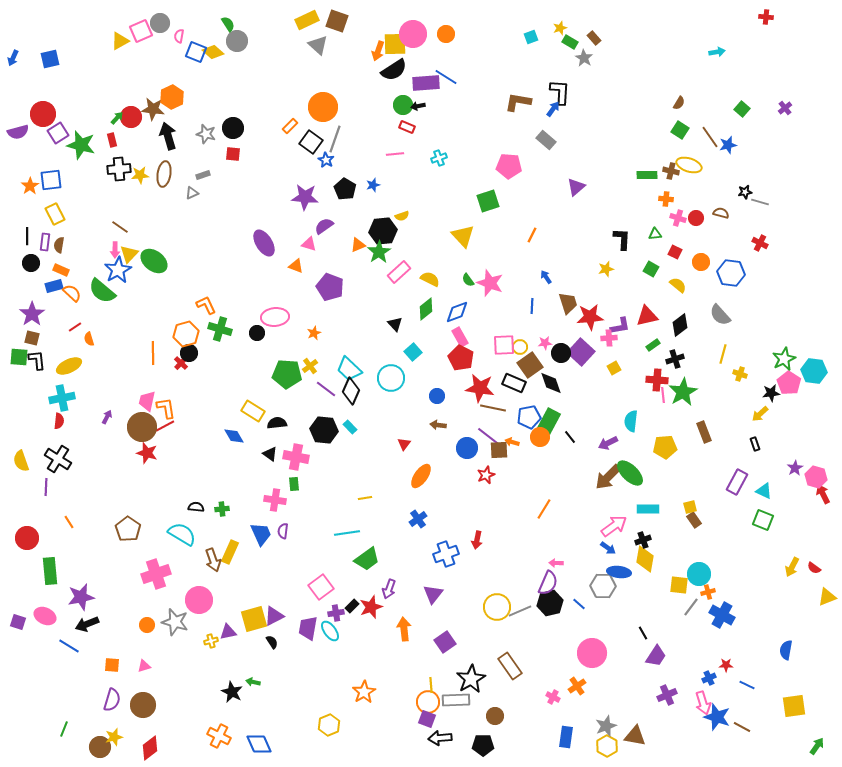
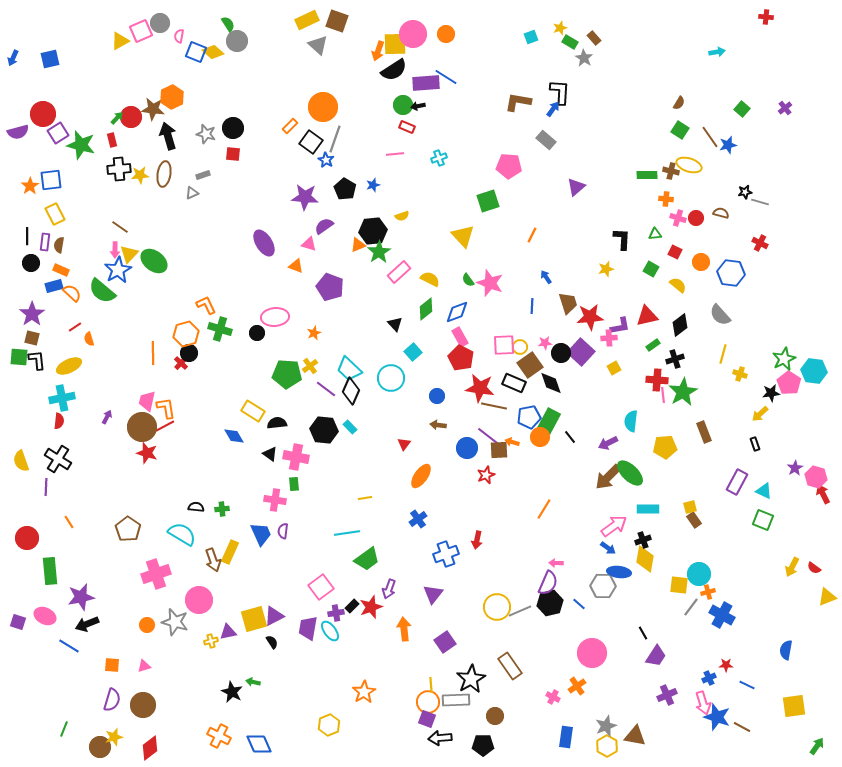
black hexagon at (383, 231): moved 10 px left
brown line at (493, 408): moved 1 px right, 2 px up
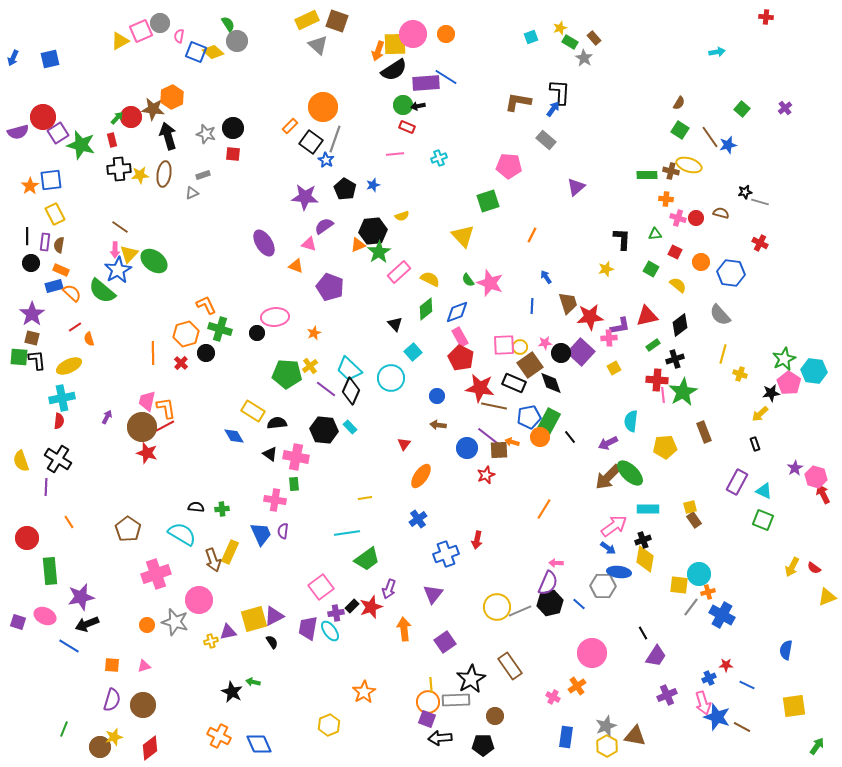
red circle at (43, 114): moved 3 px down
black circle at (189, 353): moved 17 px right
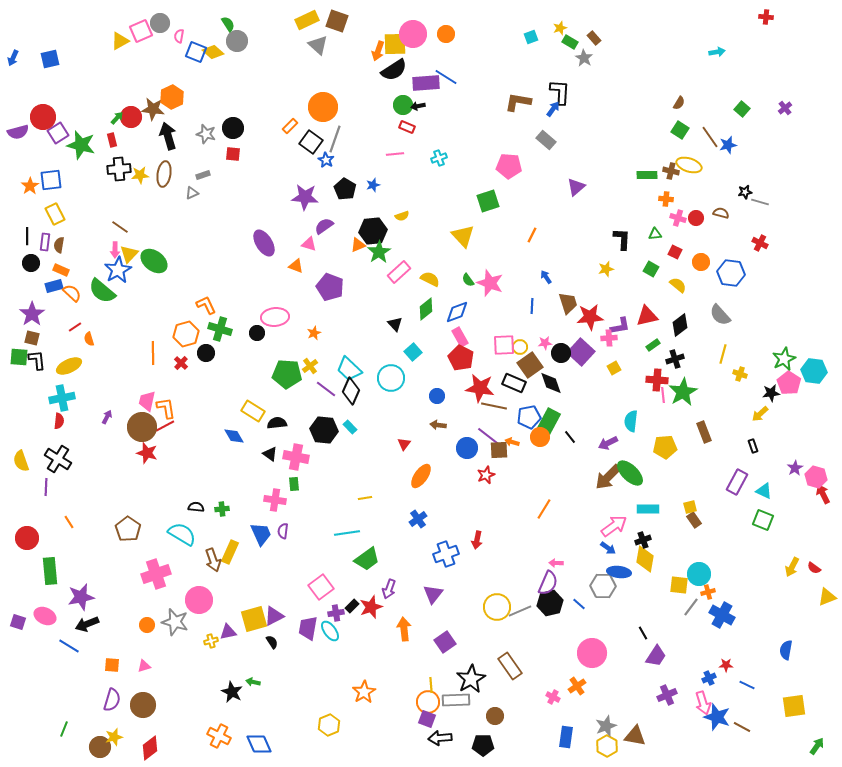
black rectangle at (755, 444): moved 2 px left, 2 px down
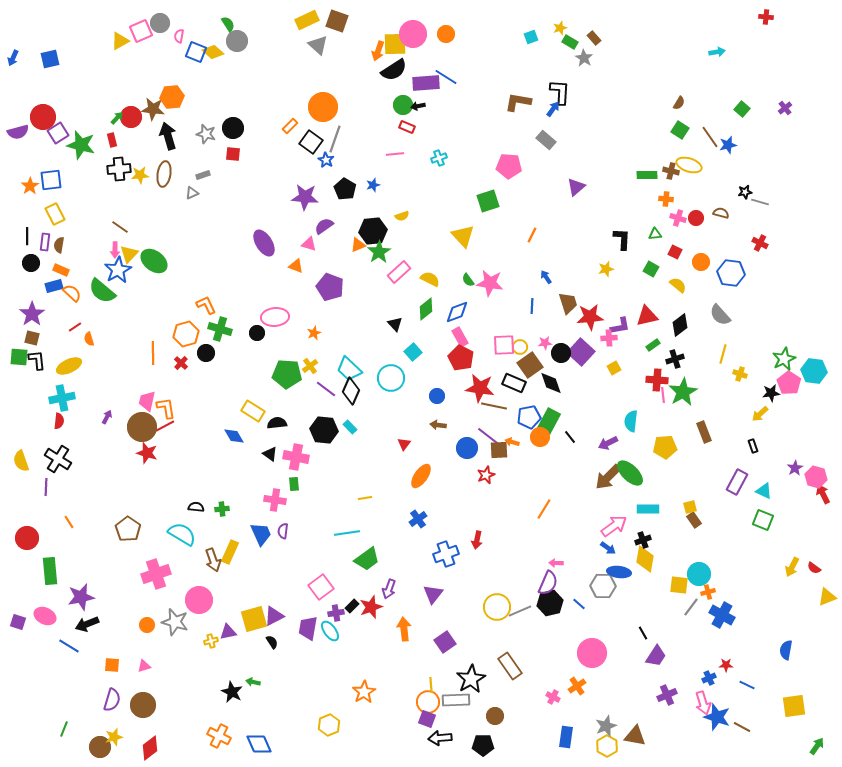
orange hexagon at (172, 97): rotated 20 degrees clockwise
pink star at (490, 283): rotated 12 degrees counterclockwise
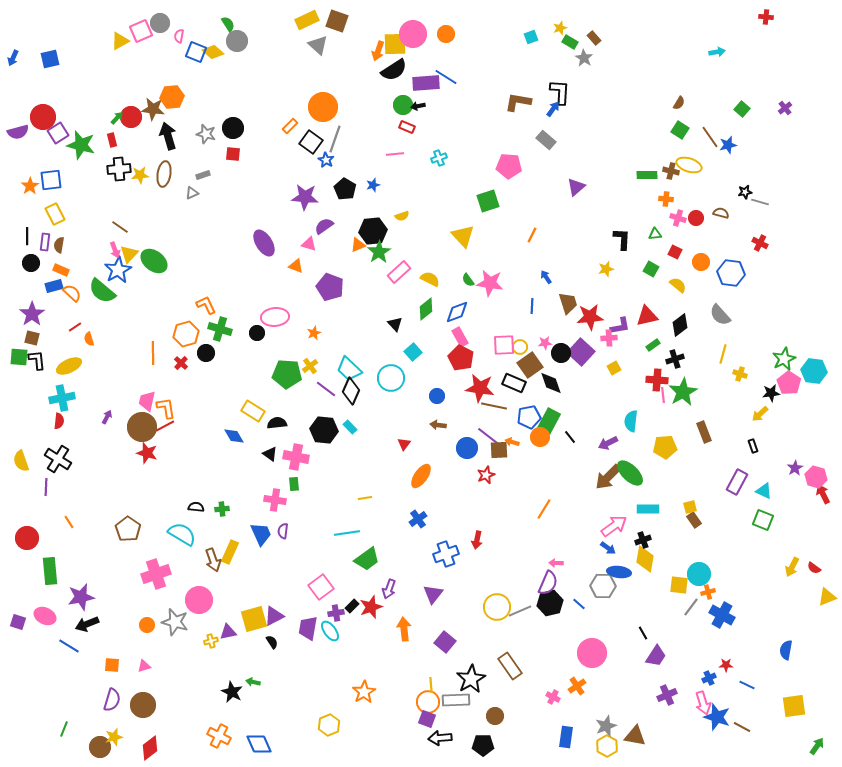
pink arrow at (115, 250): rotated 21 degrees counterclockwise
purple square at (445, 642): rotated 15 degrees counterclockwise
